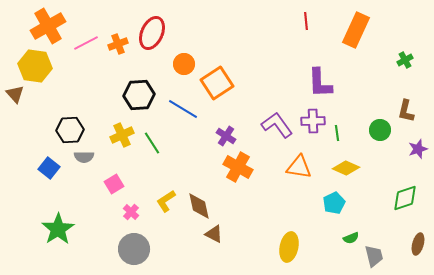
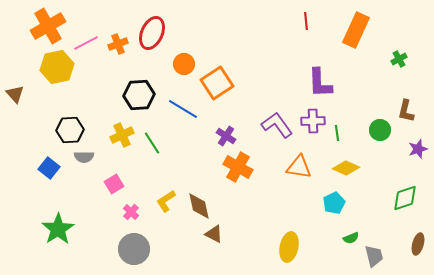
green cross at (405, 60): moved 6 px left, 1 px up
yellow hexagon at (35, 66): moved 22 px right, 1 px down; rotated 20 degrees counterclockwise
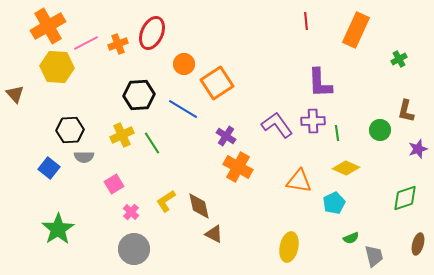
yellow hexagon at (57, 67): rotated 16 degrees clockwise
orange triangle at (299, 167): moved 14 px down
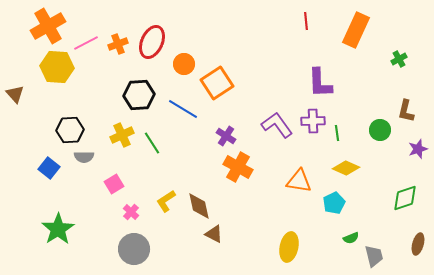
red ellipse at (152, 33): moved 9 px down
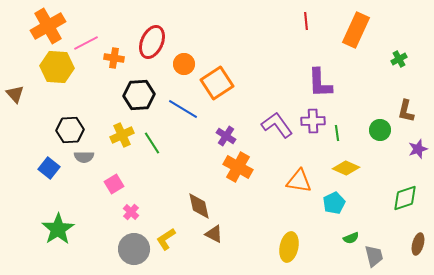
orange cross at (118, 44): moved 4 px left, 14 px down; rotated 30 degrees clockwise
yellow L-shape at (166, 201): moved 38 px down
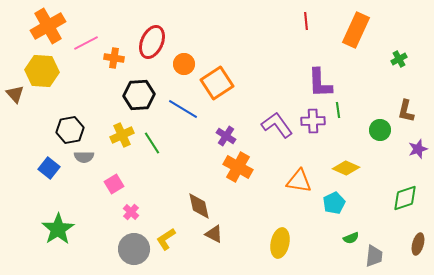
yellow hexagon at (57, 67): moved 15 px left, 4 px down
black hexagon at (70, 130): rotated 8 degrees counterclockwise
green line at (337, 133): moved 1 px right, 23 px up
yellow ellipse at (289, 247): moved 9 px left, 4 px up
gray trapezoid at (374, 256): rotated 20 degrees clockwise
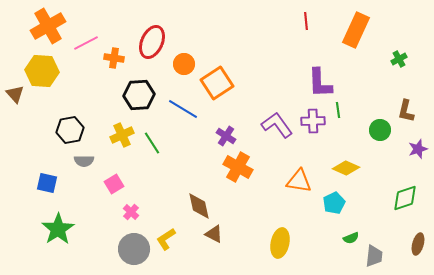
gray semicircle at (84, 157): moved 4 px down
blue square at (49, 168): moved 2 px left, 15 px down; rotated 25 degrees counterclockwise
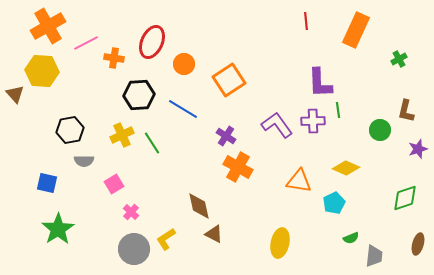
orange square at (217, 83): moved 12 px right, 3 px up
